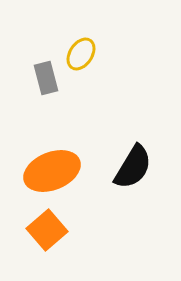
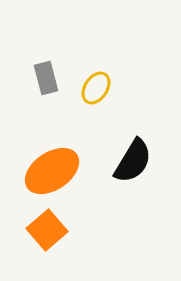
yellow ellipse: moved 15 px right, 34 px down
black semicircle: moved 6 px up
orange ellipse: rotated 12 degrees counterclockwise
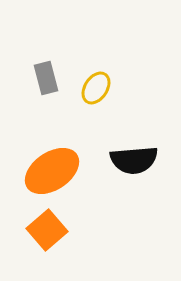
black semicircle: moved 1 px right, 1 px up; rotated 54 degrees clockwise
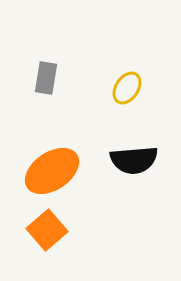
gray rectangle: rotated 24 degrees clockwise
yellow ellipse: moved 31 px right
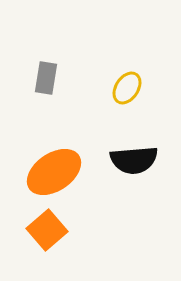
orange ellipse: moved 2 px right, 1 px down
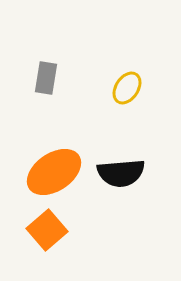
black semicircle: moved 13 px left, 13 px down
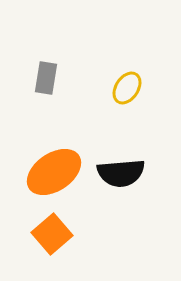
orange square: moved 5 px right, 4 px down
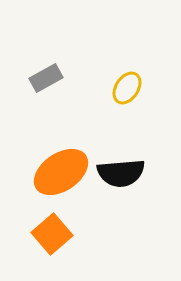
gray rectangle: rotated 52 degrees clockwise
orange ellipse: moved 7 px right
